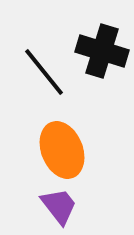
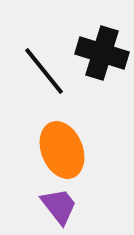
black cross: moved 2 px down
black line: moved 1 px up
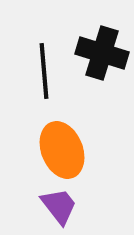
black line: rotated 34 degrees clockwise
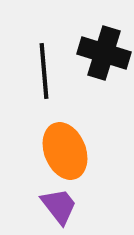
black cross: moved 2 px right
orange ellipse: moved 3 px right, 1 px down
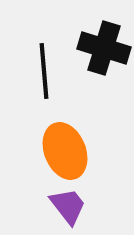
black cross: moved 5 px up
purple trapezoid: moved 9 px right
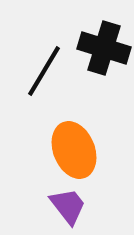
black line: rotated 36 degrees clockwise
orange ellipse: moved 9 px right, 1 px up
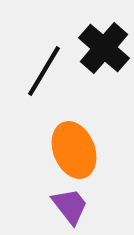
black cross: rotated 24 degrees clockwise
purple trapezoid: moved 2 px right
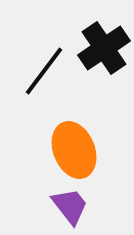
black cross: rotated 15 degrees clockwise
black line: rotated 6 degrees clockwise
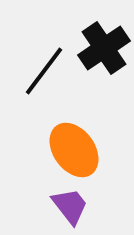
orange ellipse: rotated 14 degrees counterclockwise
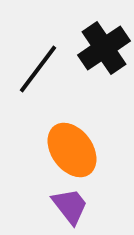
black line: moved 6 px left, 2 px up
orange ellipse: moved 2 px left
